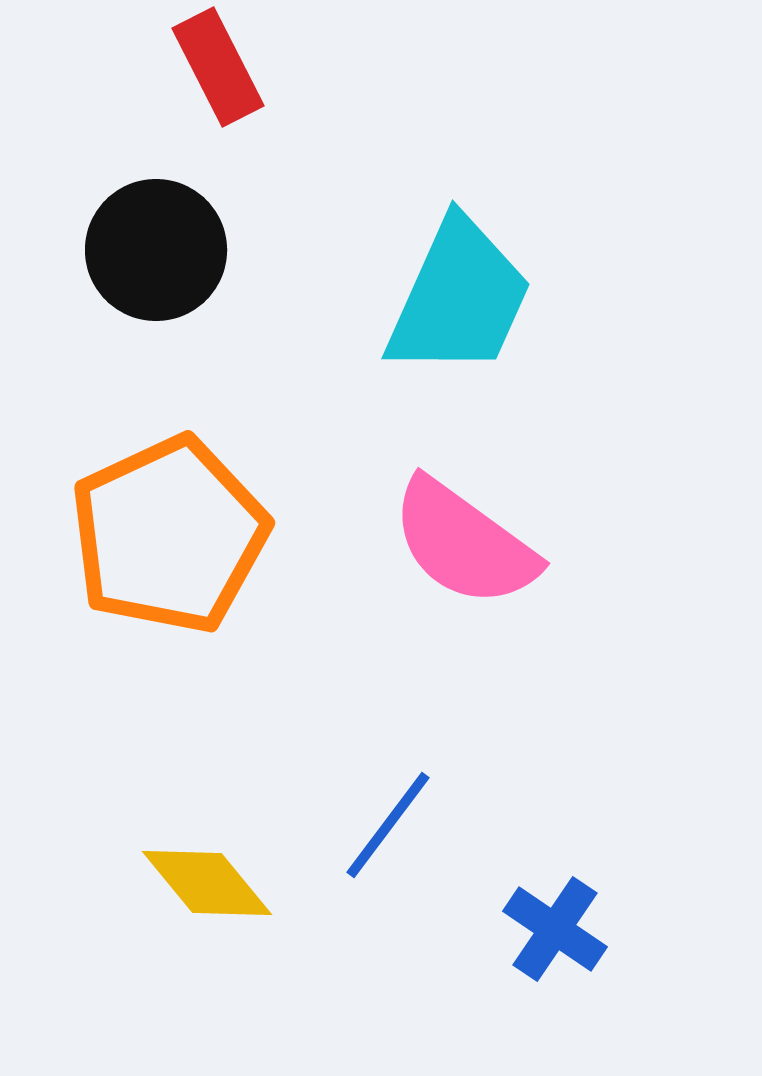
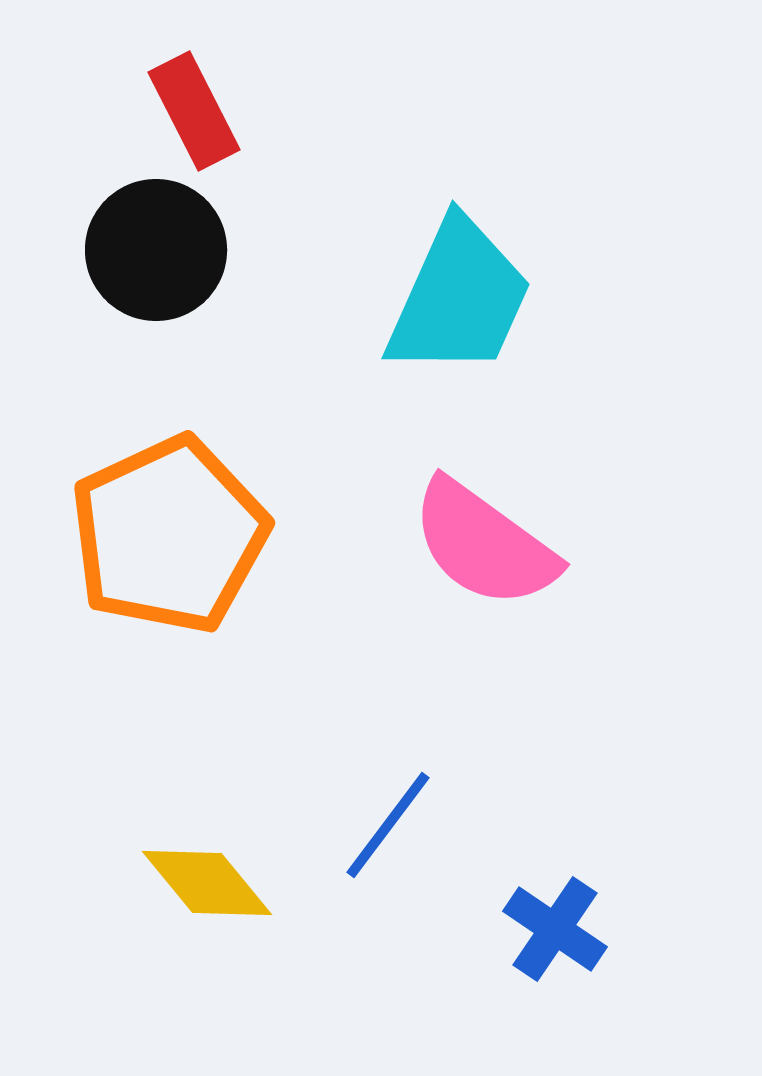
red rectangle: moved 24 px left, 44 px down
pink semicircle: moved 20 px right, 1 px down
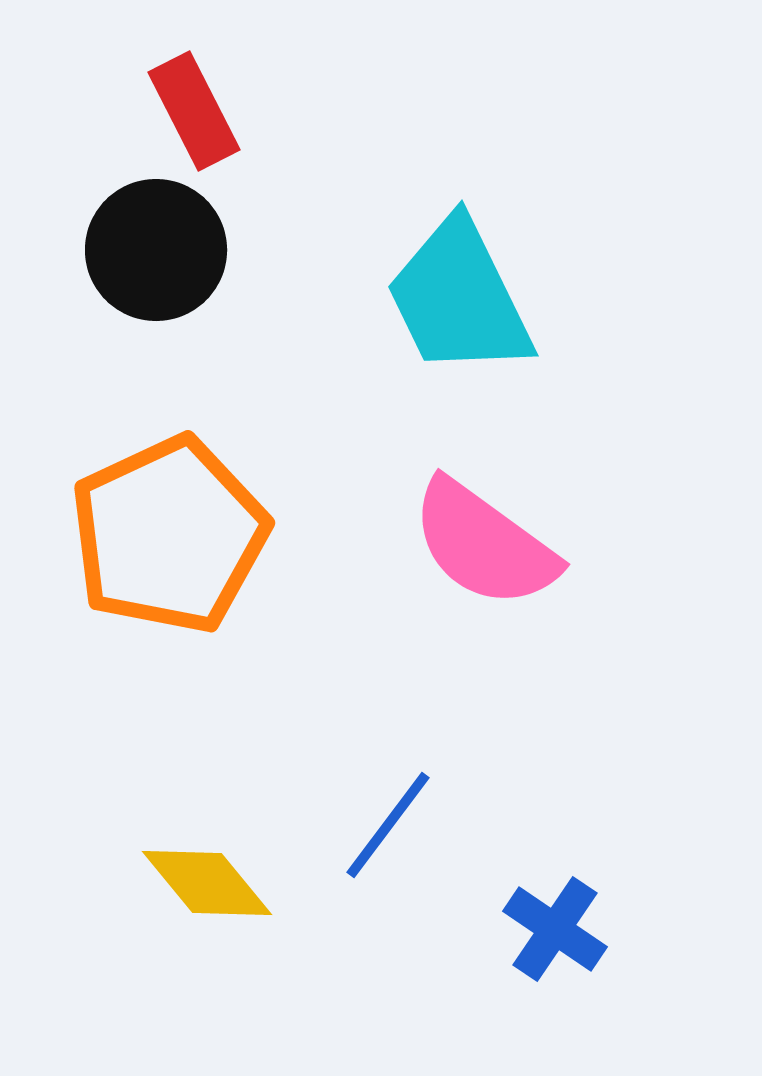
cyan trapezoid: rotated 130 degrees clockwise
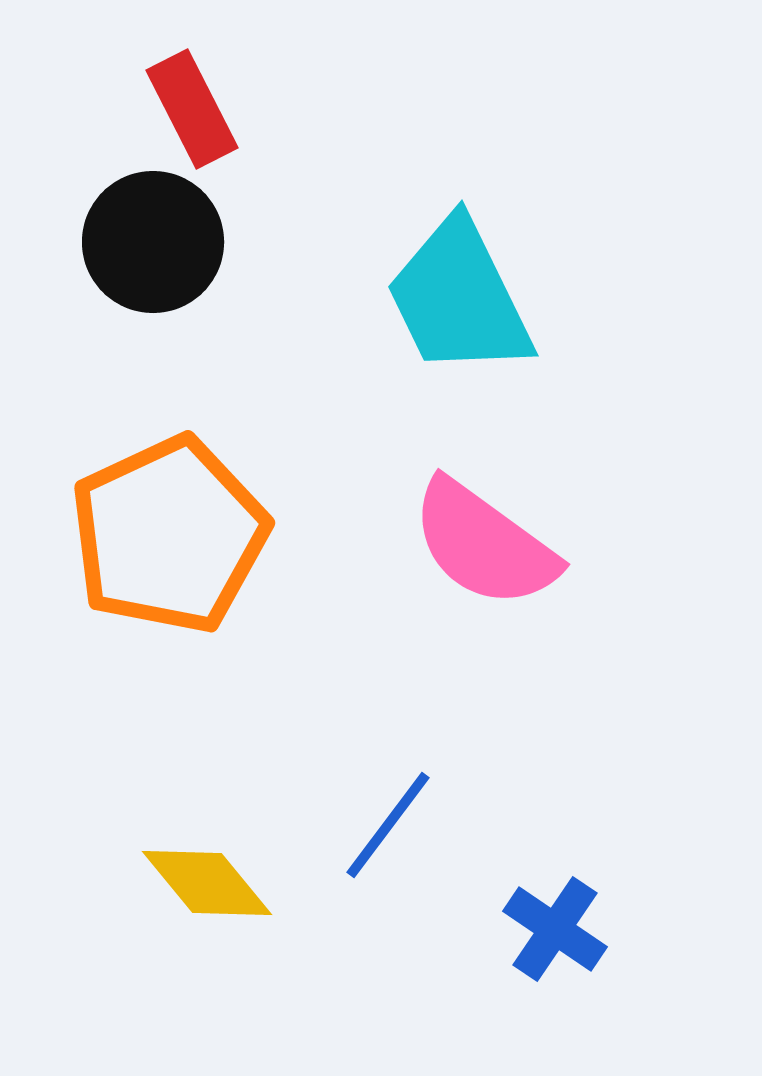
red rectangle: moved 2 px left, 2 px up
black circle: moved 3 px left, 8 px up
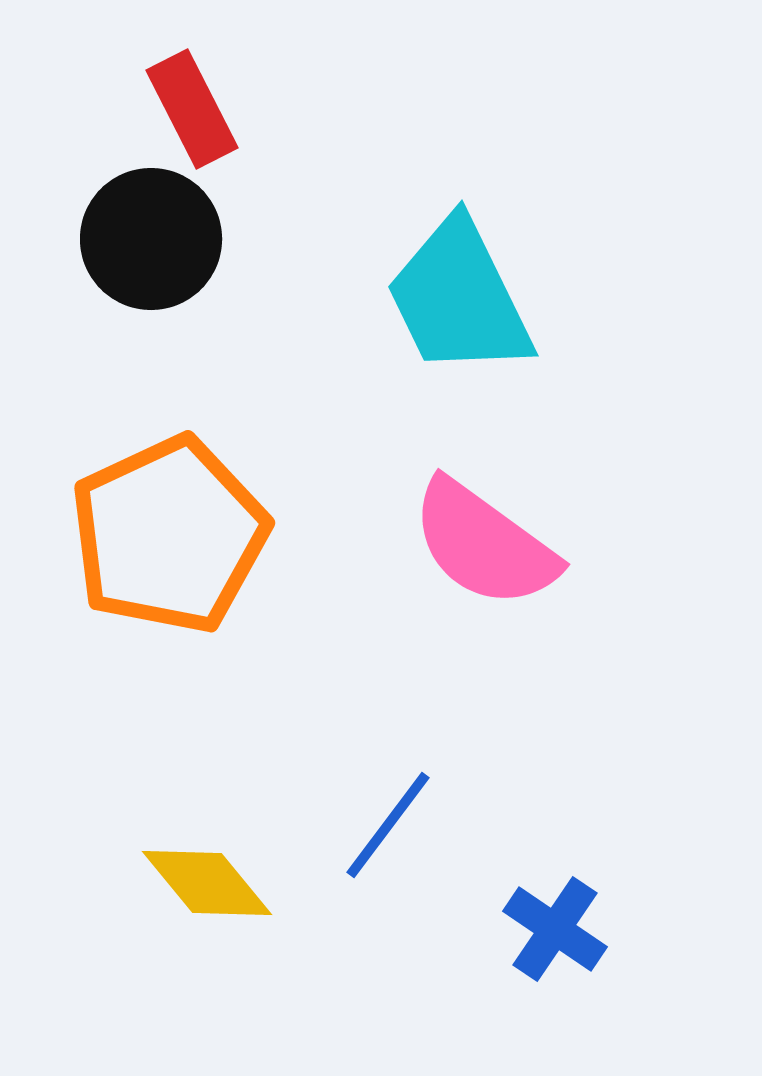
black circle: moved 2 px left, 3 px up
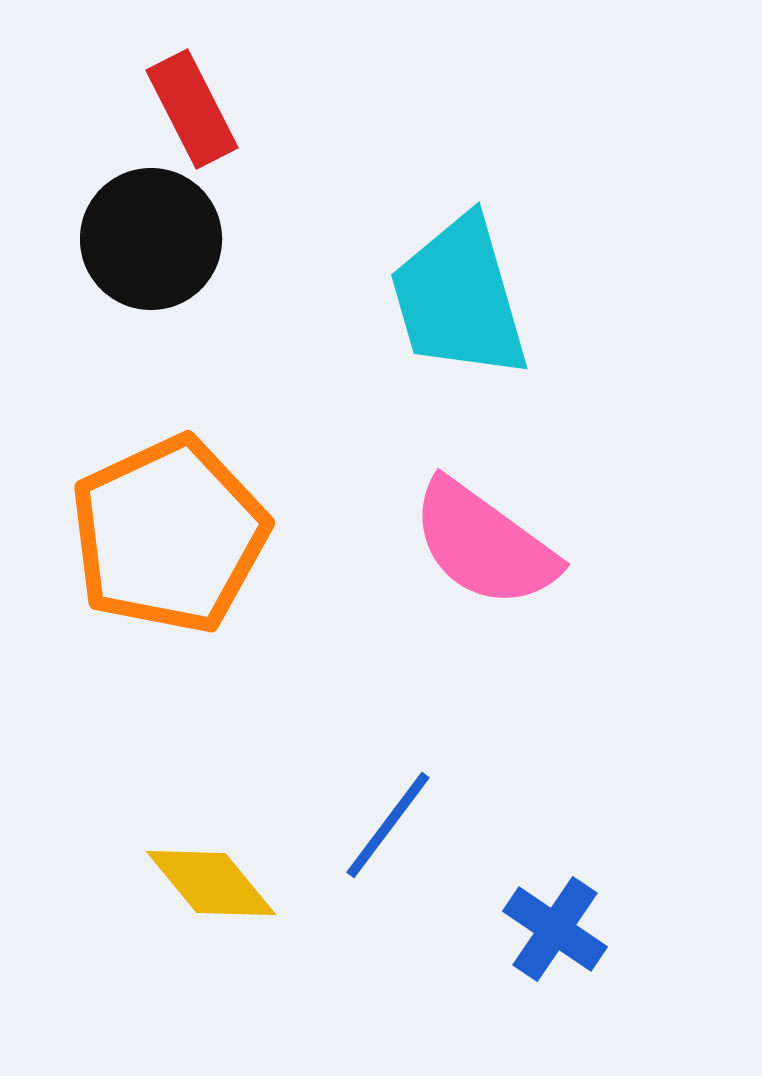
cyan trapezoid: rotated 10 degrees clockwise
yellow diamond: moved 4 px right
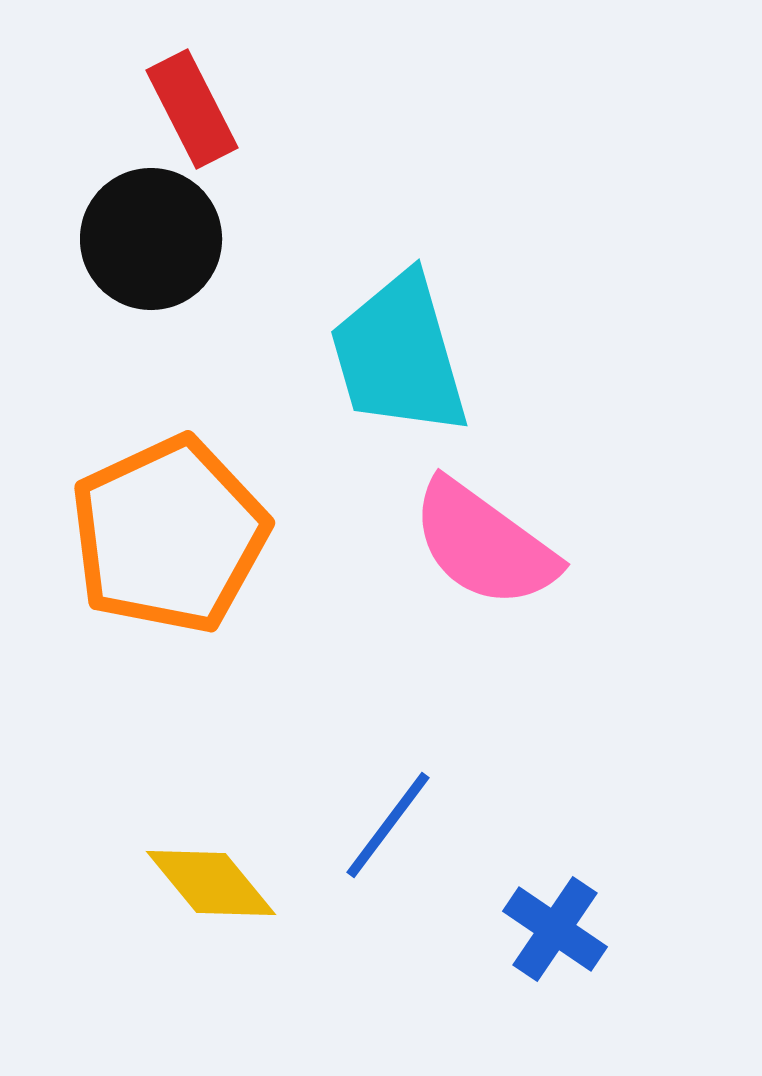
cyan trapezoid: moved 60 px left, 57 px down
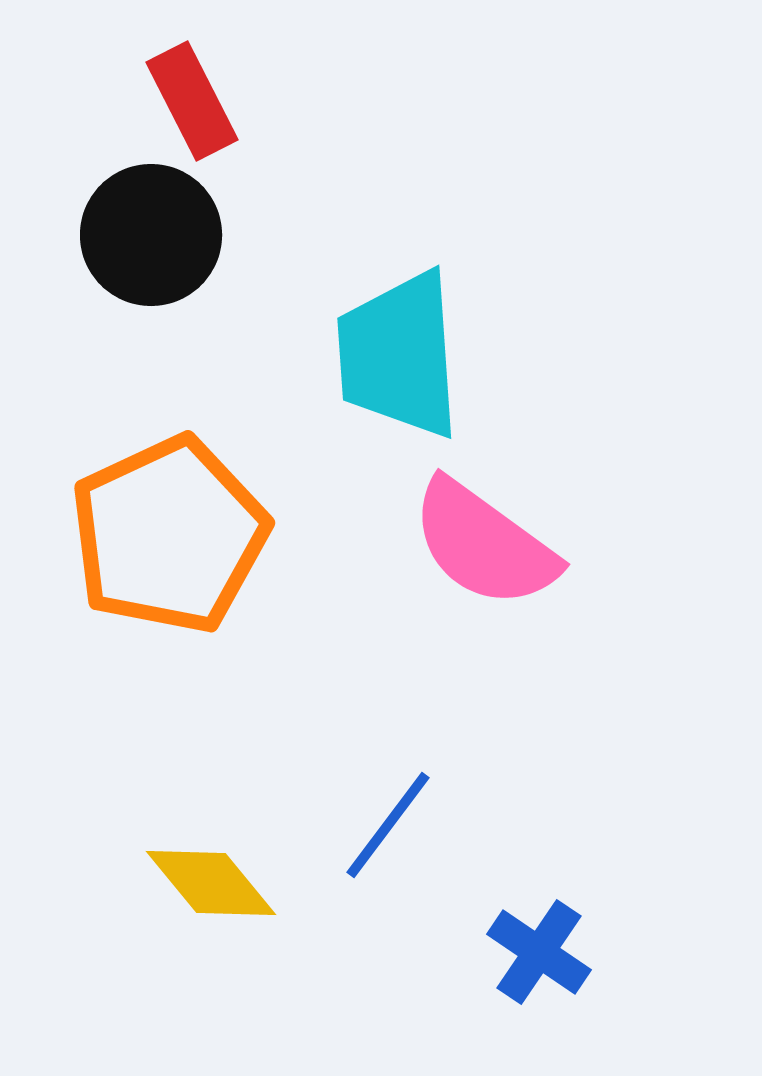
red rectangle: moved 8 px up
black circle: moved 4 px up
cyan trapezoid: rotated 12 degrees clockwise
blue cross: moved 16 px left, 23 px down
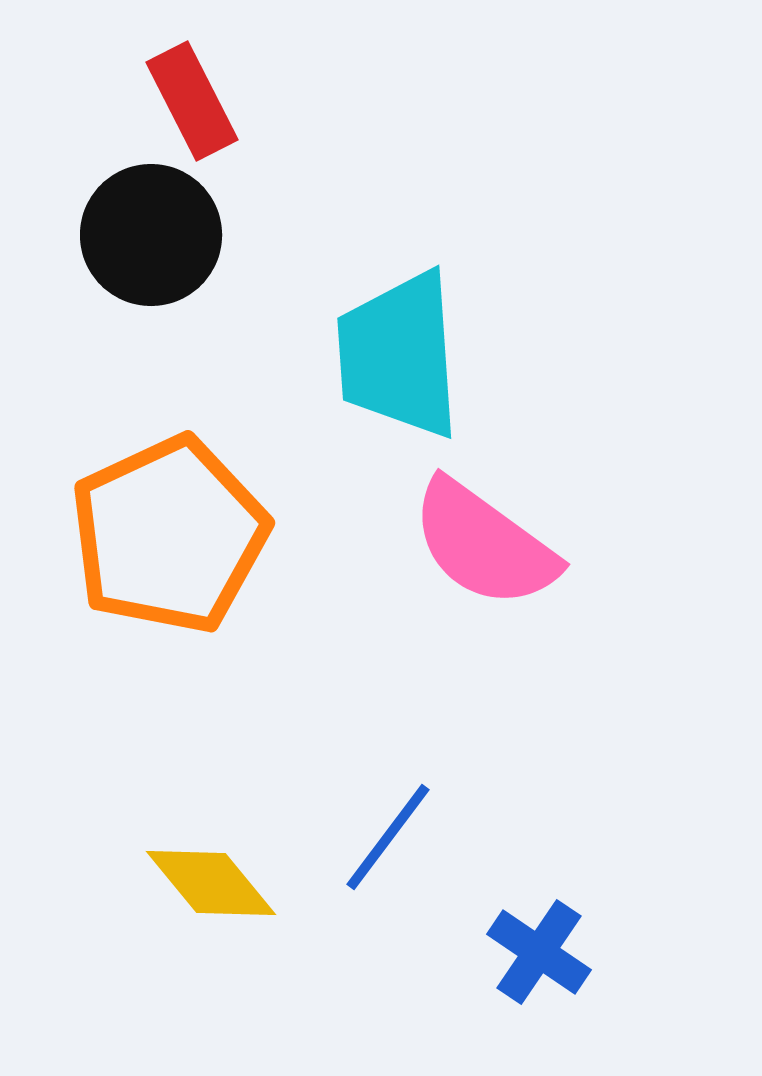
blue line: moved 12 px down
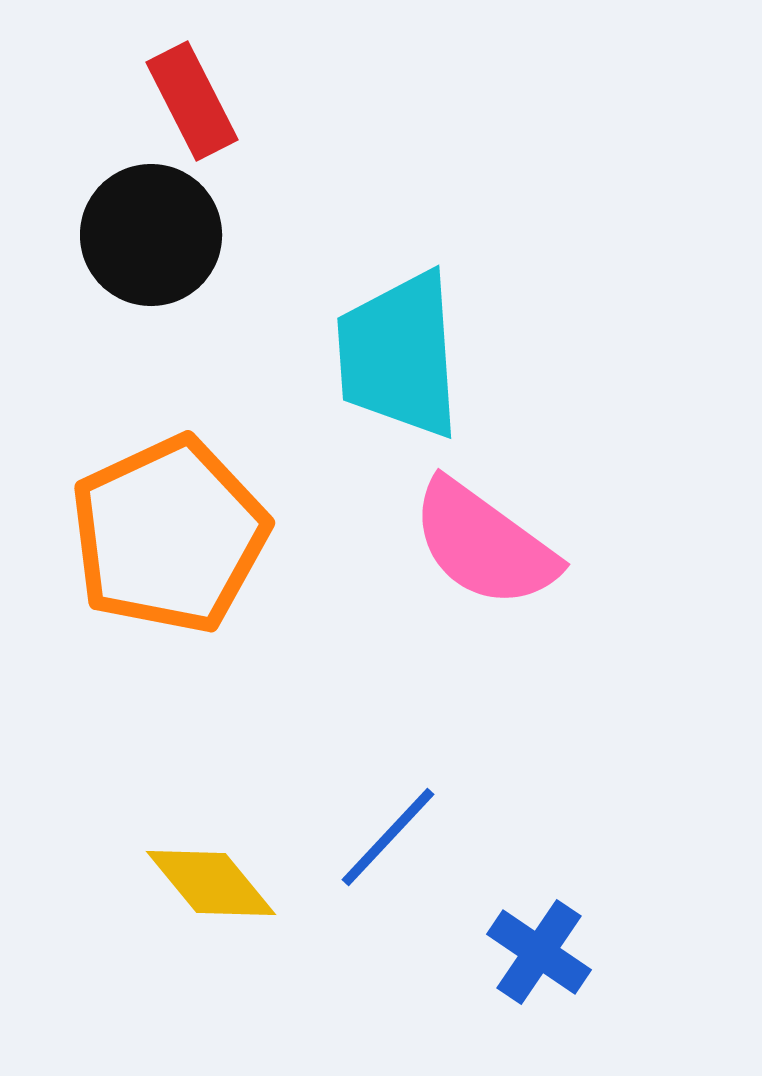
blue line: rotated 6 degrees clockwise
